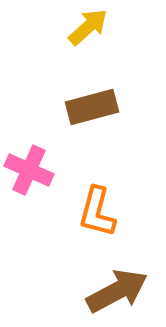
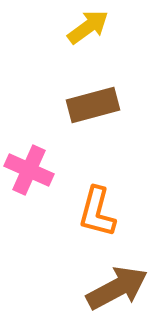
yellow arrow: rotated 6 degrees clockwise
brown rectangle: moved 1 px right, 2 px up
brown arrow: moved 3 px up
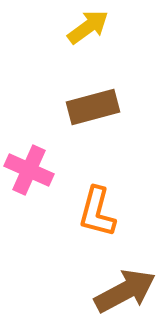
brown rectangle: moved 2 px down
brown arrow: moved 8 px right, 3 px down
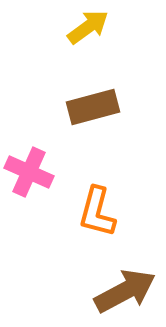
pink cross: moved 2 px down
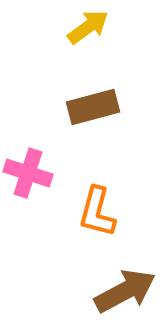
pink cross: moved 1 px left, 1 px down; rotated 6 degrees counterclockwise
